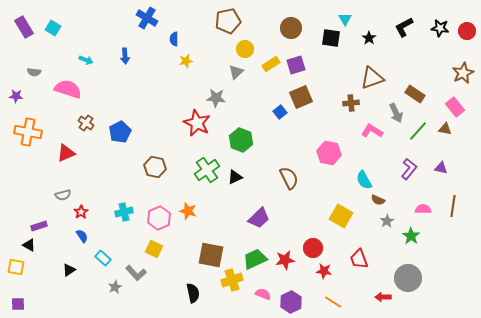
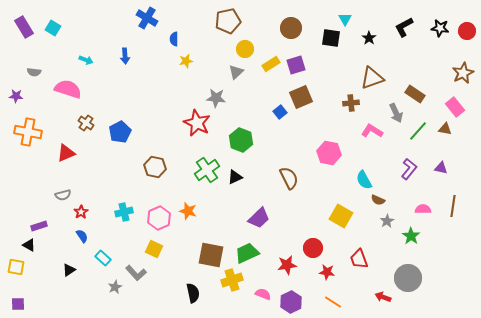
green trapezoid at (255, 259): moved 8 px left, 6 px up
red star at (285, 260): moved 2 px right, 5 px down
red star at (324, 271): moved 3 px right, 1 px down
red arrow at (383, 297): rotated 21 degrees clockwise
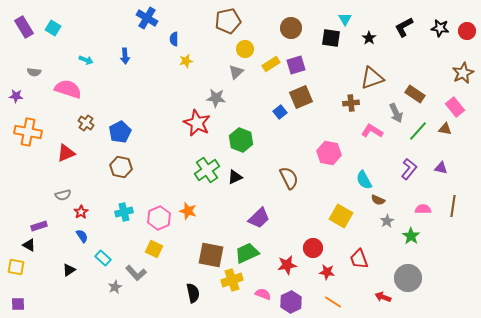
brown hexagon at (155, 167): moved 34 px left
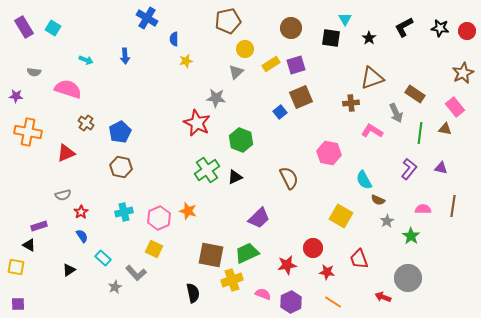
green line at (418, 131): moved 2 px right, 2 px down; rotated 35 degrees counterclockwise
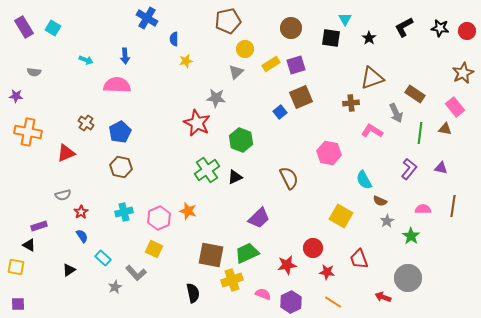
pink semicircle at (68, 89): moved 49 px right, 4 px up; rotated 16 degrees counterclockwise
brown semicircle at (378, 200): moved 2 px right, 1 px down
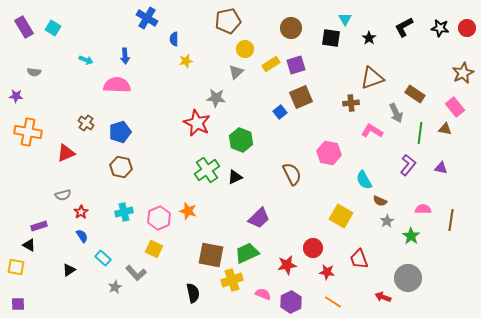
red circle at (467, 31): moved 3 px up
blue pentagon at (120, 132): rotated 10 degrees clockwise
purple L-shape at (409, 169): moved 1 px left, 4 px up
brown semicircle at (289, 178): moved 3 px right, 4 px up
brown line at (453, 206): moved 2 px left, 14 px down
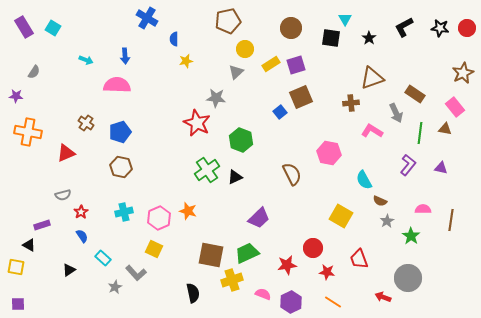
gray semicircle at (34, 72): rotated 64 degrees counterclockwise
purple rectangle at (39, 226): moved 3 px right, 1 px up
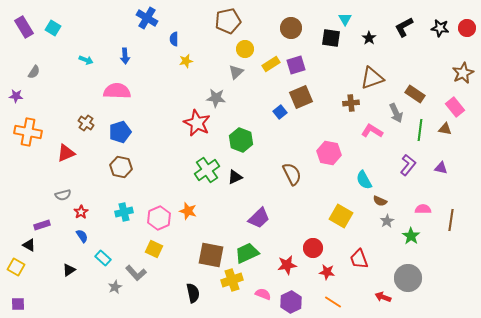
pink semicircle at (117, 85): moved 6 px down
green line at (420, 133): moved 3 px up
yellow square at (16, 267): rotated 18 degrees clockwise
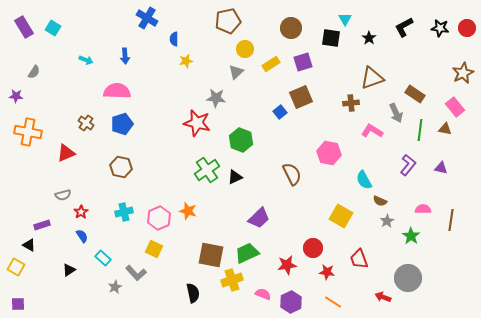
purple square at (296, 65): moved 7 px right, 3 px up
red star at (197, 123): rotated 12 degrees counterclockwise
blue pentagon at (120, 132): moved 2 px right, 8 px up
